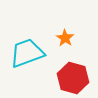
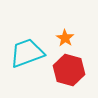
red hexagon: moved 4 px left, 8 px up
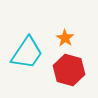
cyan trapezoid: rotated 144 degrees clockwise
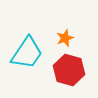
orange star: rotated 18 degrees clockwise
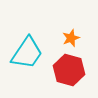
orange star: moved 6 px right
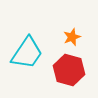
orange star: moved 1 px right, 1 px up
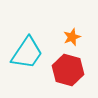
red hexagon: moved 1 px left
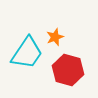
orange star: moved 17 px left
